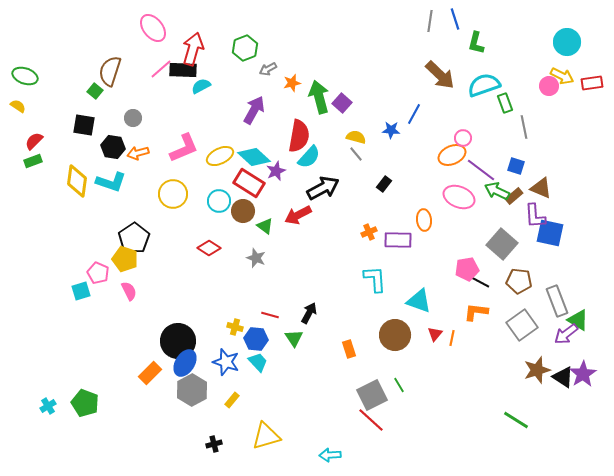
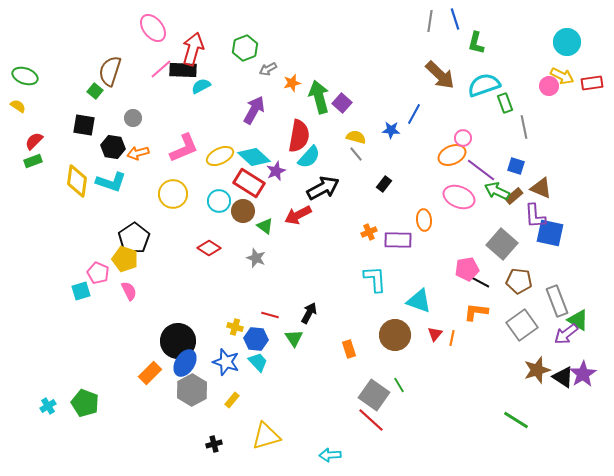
gray square at (372, 395): moved 2 px right; rotated 28 degrees counterclockwise
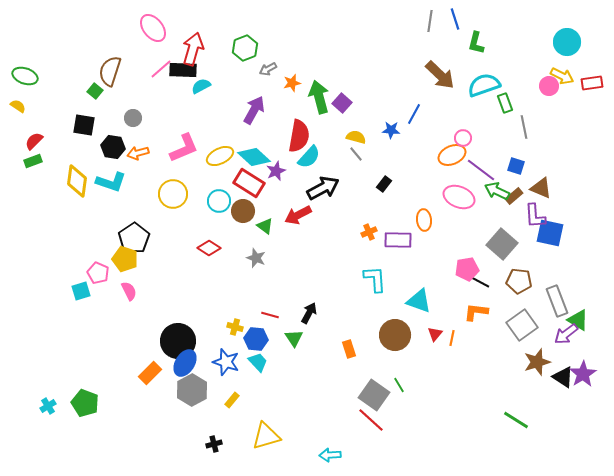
brown star at (537, 370): moved 8 px up
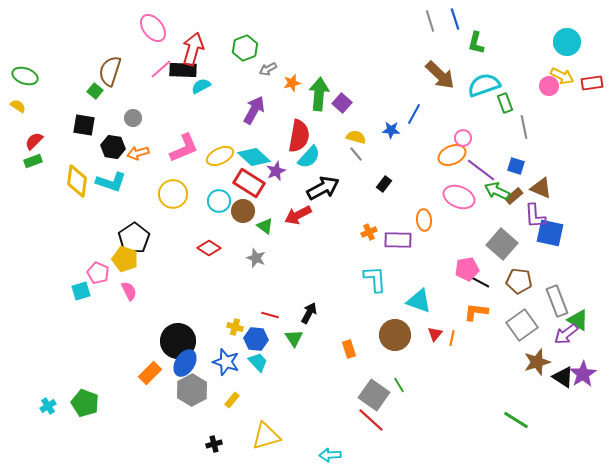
gray line at (430, 21): rotated 25 degrees counterclockwise
green arrow at (319, 97): moved 3 px up; rotated 20 degrees clockwise
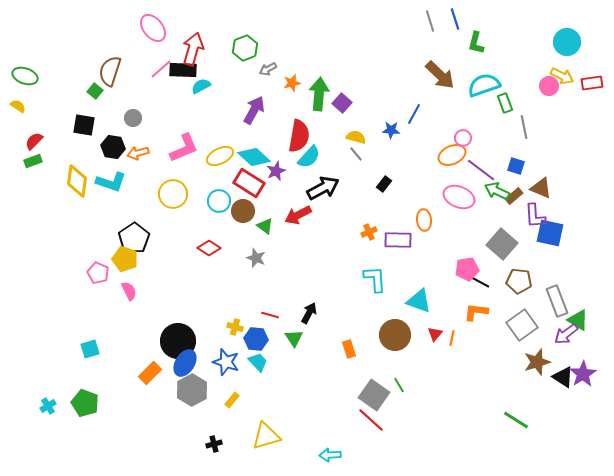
cyan square at (81, 291): moved 9 px right, 58 px down
